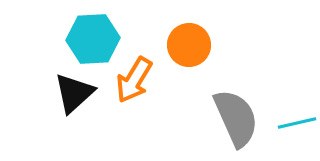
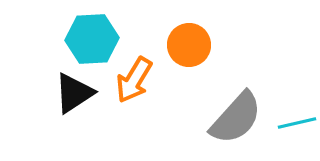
cyan hexagon: moved 1 px left
black triangle: rotated 9 degrees clockwise
gray semicircle: rotated 66 degrees clockwise
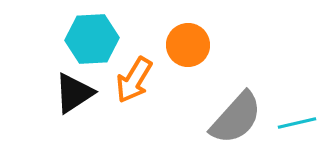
orange circle: moved 1 px left
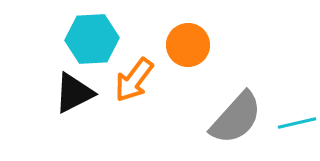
orange arrow: rotated 6 degrees clockwise
black triangle: rotated 6 degrees clockwise
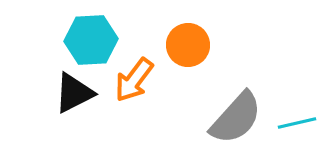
cyan hexagon: moved 1 px left, 1 px down
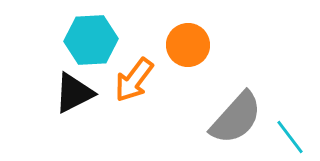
cyan line: moved 7 px left, 14 px down; rotated 66 degrees clockwise
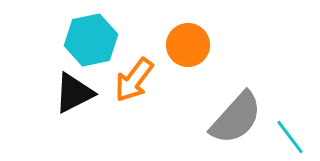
cyan hexagon: rotated 9 degrees counterclockwise
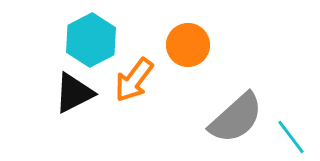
cyan hexagon: rotated 15 degrees counterclockwise
gray semicircle: rotated 6 degrees clockwise
cyan line: moved 1 px right
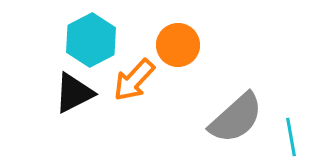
orange circle: moved 10 px left
orange arrow: rotated 6 degrees clockwise
cyan line: rotated 27 degrees clockwise
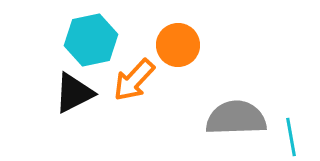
cyan hexagon: rotated 15 degrees clockwise
gray semicircle: rotated 140 degrees counterclockwise
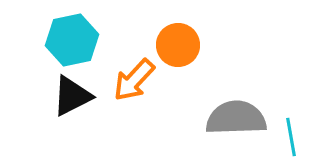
cyan hexagon: moved 19 px left
black triangle: moved 2 px left, 3 px down
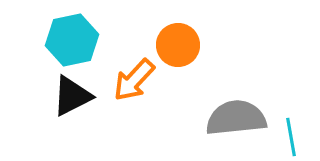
gray semicircle: rotated 4 degrees counterclockwise
